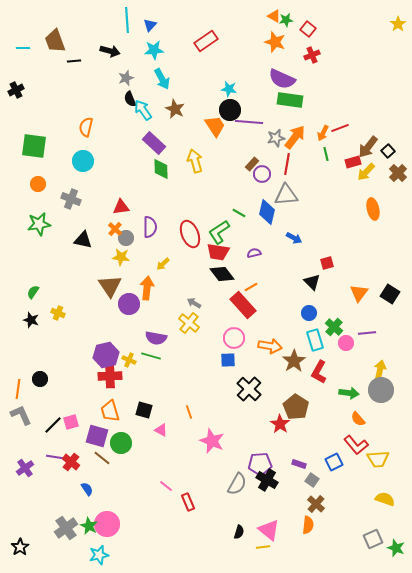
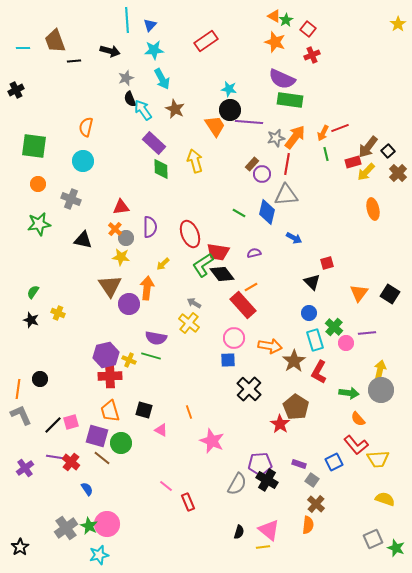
green star at (286, 20): rotated 24 degrees counterclockwise
green L-shape at (219, 232): moved 16 px left, 33 px down
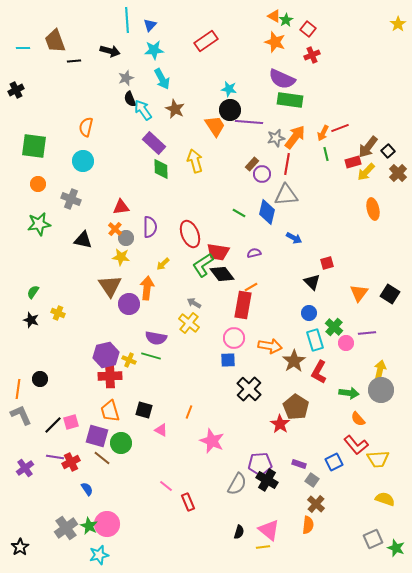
red rectangle at (243, 305): rotated 52 degrees clockwise
orange line at (189, 412): rotated 40 degrees clockwise
red cross at (71, 462): rotated 24 degrees clockwise
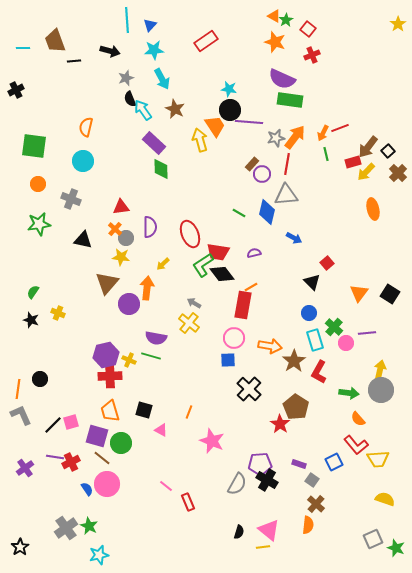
yellow arrow at (195, 161): moved 5 px right, 21 px up
red square at (327, 263): rotated 24 degrees counterclockwise
brown triangle at (110, 286): moved 3 px left, 3 px up; rotated 15 degrees clockwise
pink circle at (107, 524): moved 40 px up
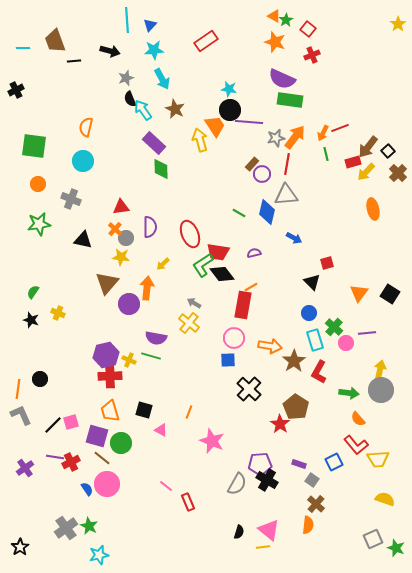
red square at (327, 263): rotated 24 degrees clockwise
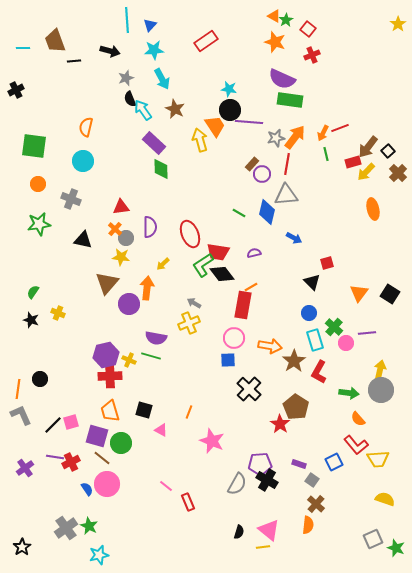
yellow cross at (189, 323): rotated 30 degrees clockwise
black star at (20, 547): moved 2 px right
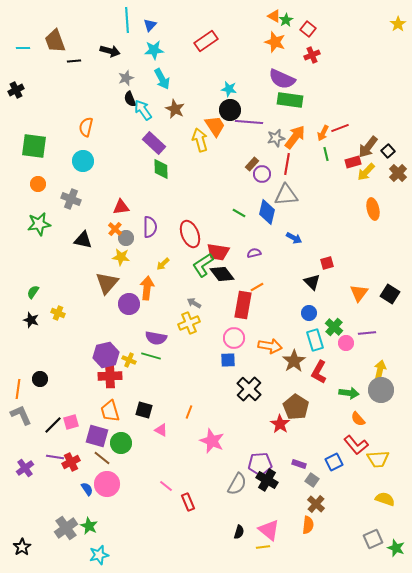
orange line at (251, 287): moved 6 px right
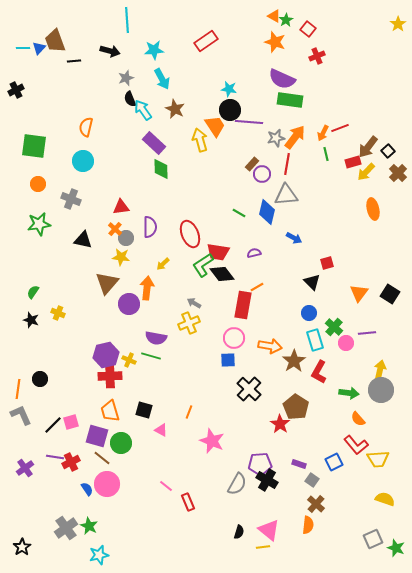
blue triangle at (150, 25): moved 111 px left, 23 px down
red cross at (312, 55): moved 5 px right, 1 px down
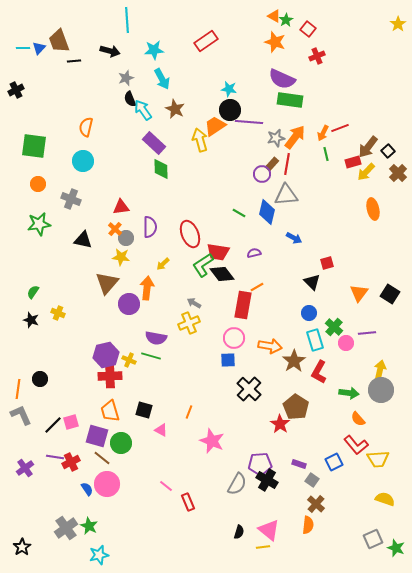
brown trapezoid at (55, 41): moved 4 px right
orange trapezoid at (215, 126): rotated 90 degrees counterclockwise
brown rectangle at (252, 164): moved 20 px right
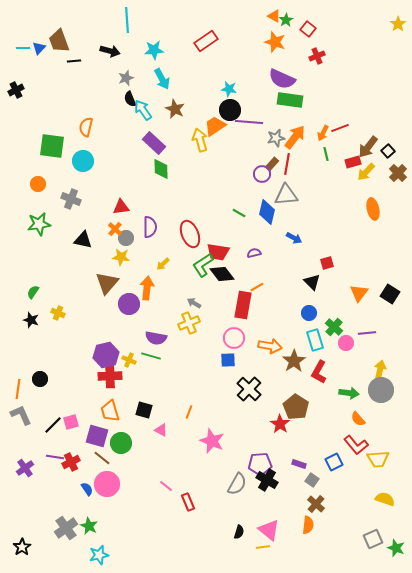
green square at (34, 146): moved 18 px right
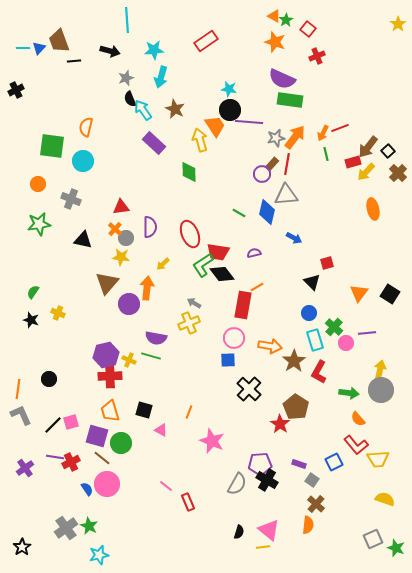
cyan arrow at (162, 79): moved 1 px left, 2 px up; rotated 45 degrees clockwise
orange trapezoid at (215, 126): rotated 90 degrees clockwise
green diamond at (161, 169): moved 28 px right, 3 px down
black circle at (40, 379): moved 9 px right
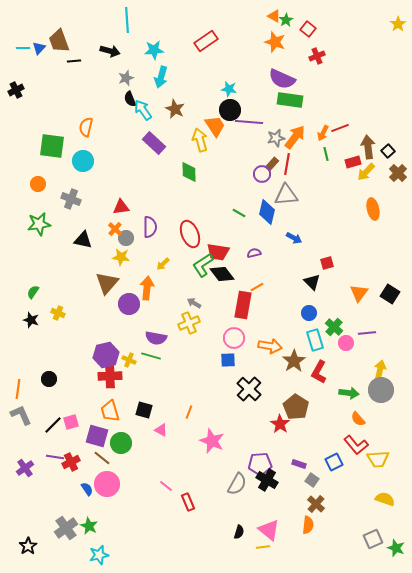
brown arrow at (368, 147): rotated 135 degrees clockwise
black star at (22, 547): moved 6 px right, 1 px up
